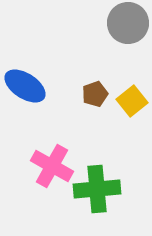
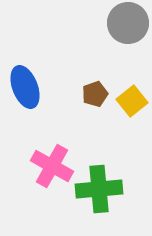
blue ellipse: moved 1 px down; rotated 36 degrees clockwise
green cross: moved 2 px right
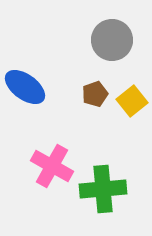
gray circle: moved 16 px left, 17 px down
blue ellipse: rotated 33 degrees counterclockwise
green cross: moved 4 px right
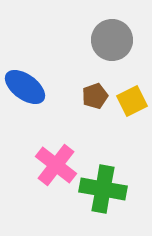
brown pentagon: moved 2 px down
yellow square: rotated 12 degrees clockwise
pink cross: moved 4 px right, 1 px up; rotated 9 degrees clockwise
green cross: rotated 15 degrees clockwise
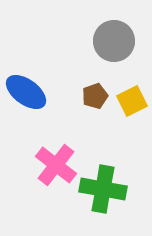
gray circle: moved 2 px right, 1 px down
blue ellipse: moved 1 px right, 5 px down
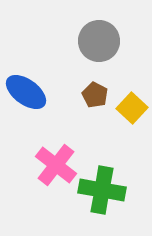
gray circle: moved 15 px left
brown pentagon: moved 1 px up; rotated 25 degrees counterclockwise
yellow square: moved 7 px down; rotated 20 degrees counterclockwise
green cross: moved 1 px left, 1 px down
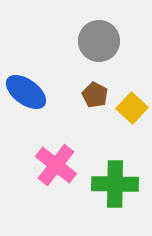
green cross: moved 13 px right, 6 px up; rotated 9 degrees counterclockwise
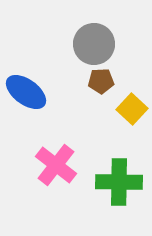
gray circle: moved 5 px left, 3 px down
brown pentagon: moved 6 px right, 14 px up; rotated 30 degrees counterclockwise
yellow square: moved 1 px down
green cross: moved 4 px right, 2 px up
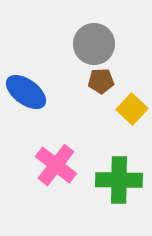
green cross: moved 2 px up
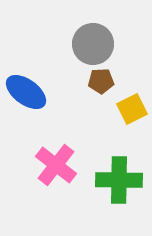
gray circle: moved 1 px left
yellow square: rotated 20 degrees clockwise
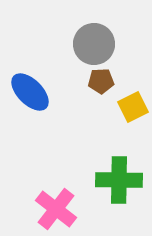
gray circle: moved 1 px right
blue ellipse: moved 4 px right; rotated 9 degrees clockwise
yellow square: moved 1 px right, 2 px up
pink cross: moved 44 px down
